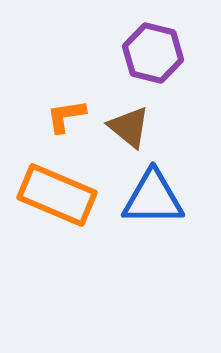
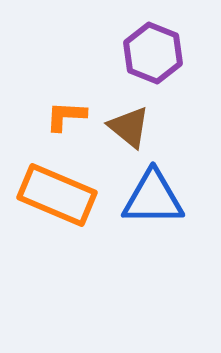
purple hexagon: rotated 8 degrees clockwise
orange L-shape: rotated 12 degrees clockwise
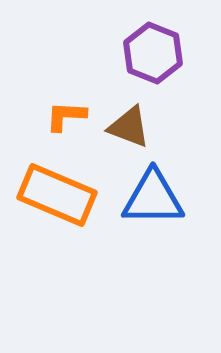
brown triangle: rotated 18 degrees counterclockwise
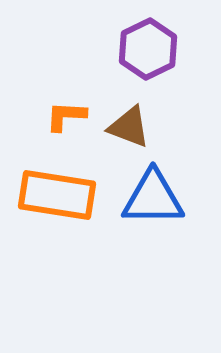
purple hexagon: moved 5 px left, 4 px up; rotated 12 degrees clockwise
orange rectangle: rotated 14 degrees counterclockwise
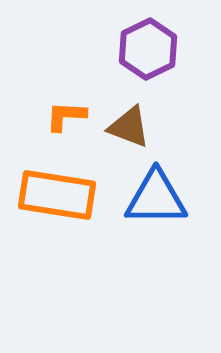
blue triangle: moved 3 px right
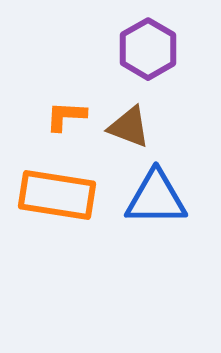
purple hexagon: rotated 4 degrees counterclockwise
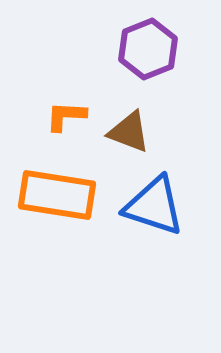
purple hexagon: rotated 8 degrees clockwise
brown triangle: moved 5 px down
blue triangle: moved 2 px left, 8 px down; rotated 18 degrees clockwise
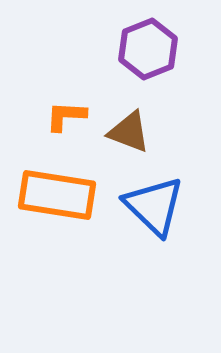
blue triangle: rotated 26 degrees clockwise
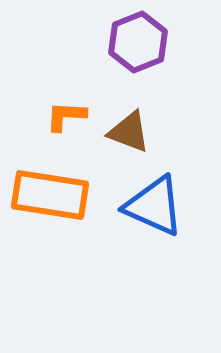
purple hexagon: moved 10 px left, 7 px up
orange rectangle: moved 7 px left
blue triangle: rotated 20 degrees counterclockwise
